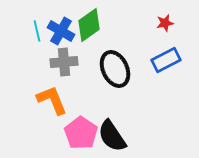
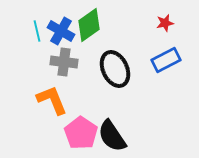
gray cross: rotated 12 degrees clockwise
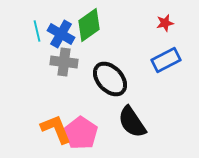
blue cross: moved 3 px down
black ellipse: moved 5 px left, 10 px down; rotated 18 degrees counterclockwise
orange L-shape: moved 4 px right, 29 px down
black semicircle: moved 20 px right, 14 px up
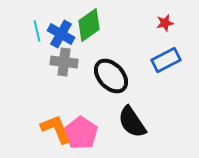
black ellipse: moved 1 px right, 3 px up
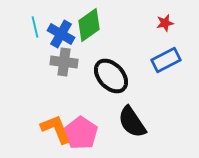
cyan line: moved 2 px left, 4 px up
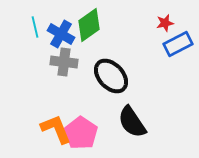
blue rectangle: moved 12 px right, 16 px up
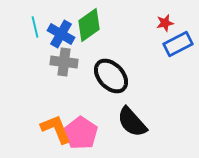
black semicircle: rotated 8 degrees counterclockwise
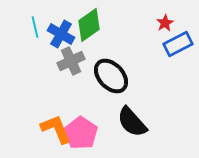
red star: rotated 18 degrees counterclockwise
gray cross: moved 7 px right, 1 px up; rotated 32 degrees counterclockwise
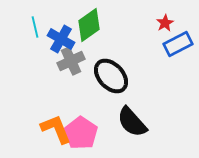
blue cross: moved 5 px down
